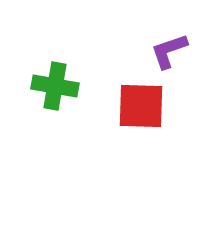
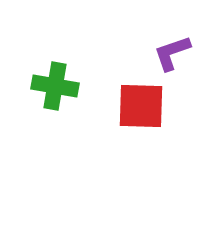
purple L-shape: moved 3 px right, 2 px down
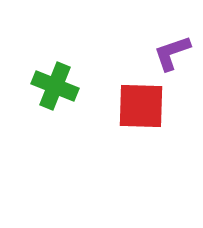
green cross: rotated 12 degrees clockwise
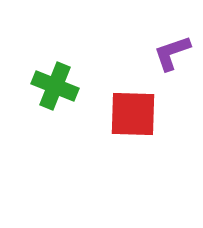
red square: moved 8 px left, 8 px down
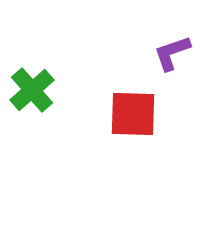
green cross: moved 23 px left, 4 px down; rotated 27 degrees clockwise
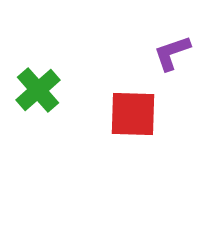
green cross: moved 6 px right
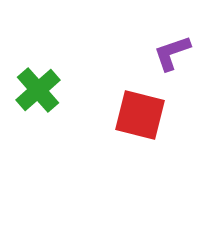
red square: moved 7 px right, 1 px down; rotated 12 degrees clockwise
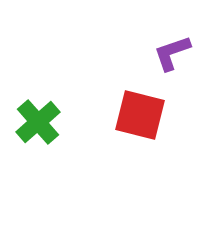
green cross: moved 32 px down
